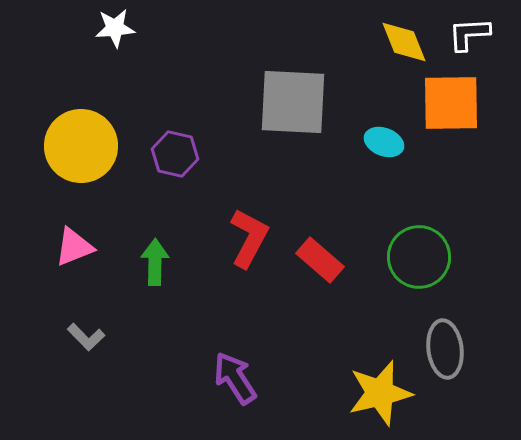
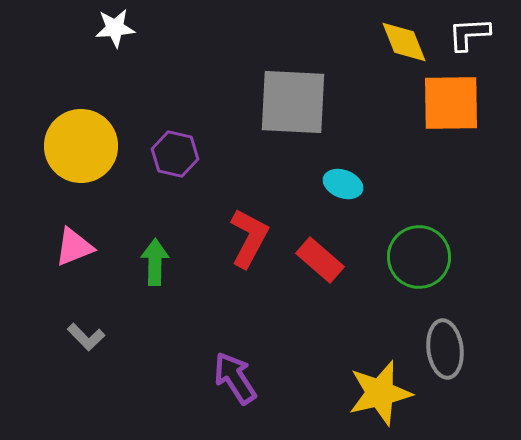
cyan ellipse: moved 41 px left, 42 px down
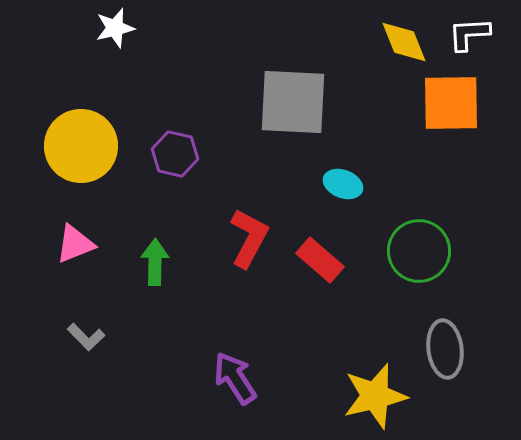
white star: rotated 9 degrees counterclockwise
pink triangle: moved 1 px right, 3 px up
green circle: moved 6 px up
yellow star: moved 5 px left, 3 px down
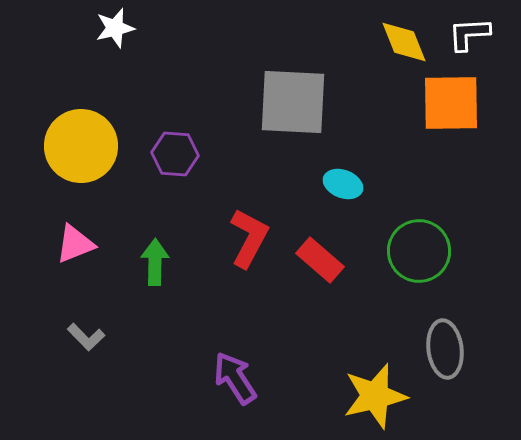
purple hexagon: rotated 9 degrees counterclockwise
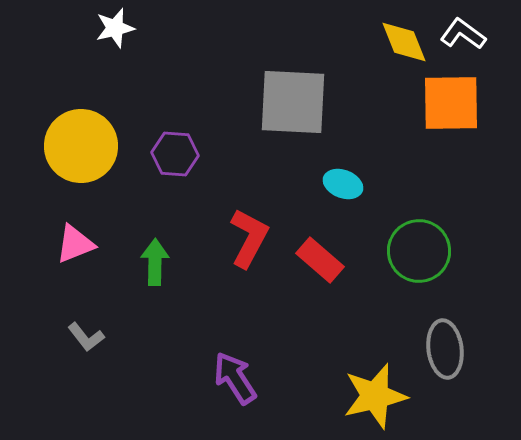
white L-shape: moved 6 px left; rotated 39 degrees clockwise
gray L-shape: rotated 6 degrees clockwise
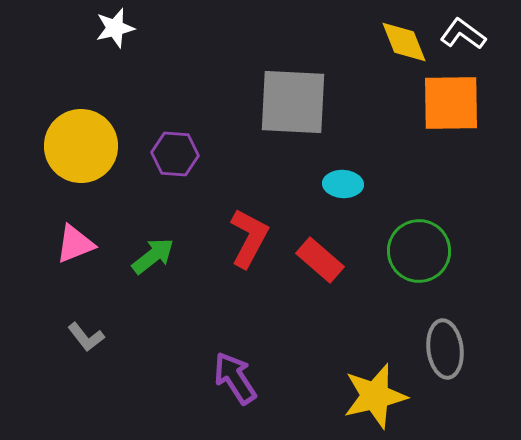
cyan ellipse: rotated 18 degrees counterclockwise
green arrow: moved 2 px left, 6 px up; rotated 51 degrees clockwise
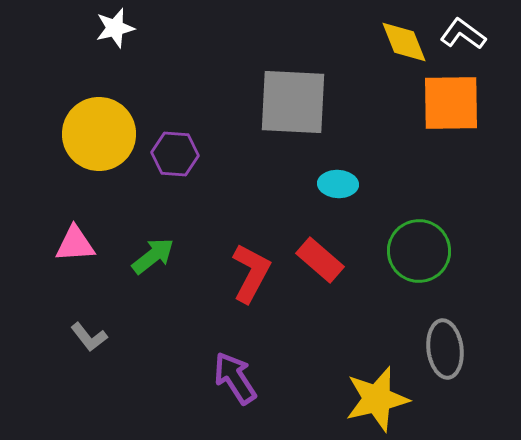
yellow circle: moved 18 px right, 12 px up
cyan ellipse: moved 5 px left
red L-shape: moved 2 px right, 35 px down
pink triangle: rotated 18 degrees clockwise
gray L-shape: moved 3 px right
yellow star: moved 2 px right, 3 px down
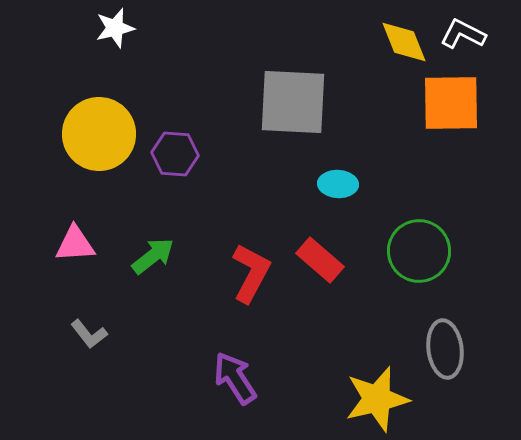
white L-shape: rotated 9 degrees counterclockwise
gray L-shape: moved 3 px up
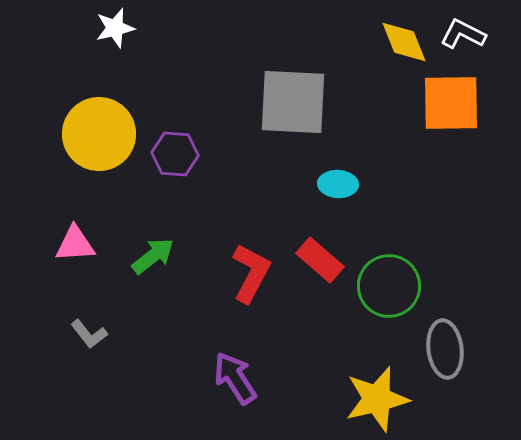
green circle: moved 30 px left, 35 px down
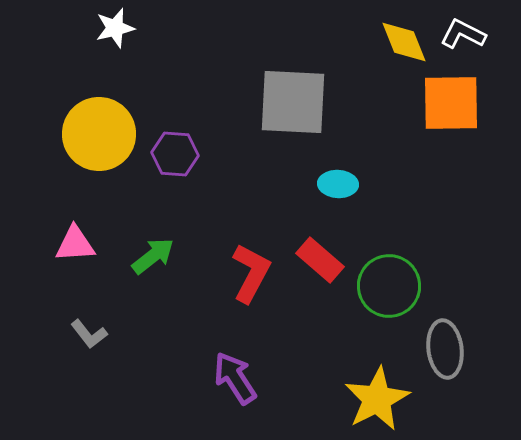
yellow star: rotated 14 degrees counterclockwise
